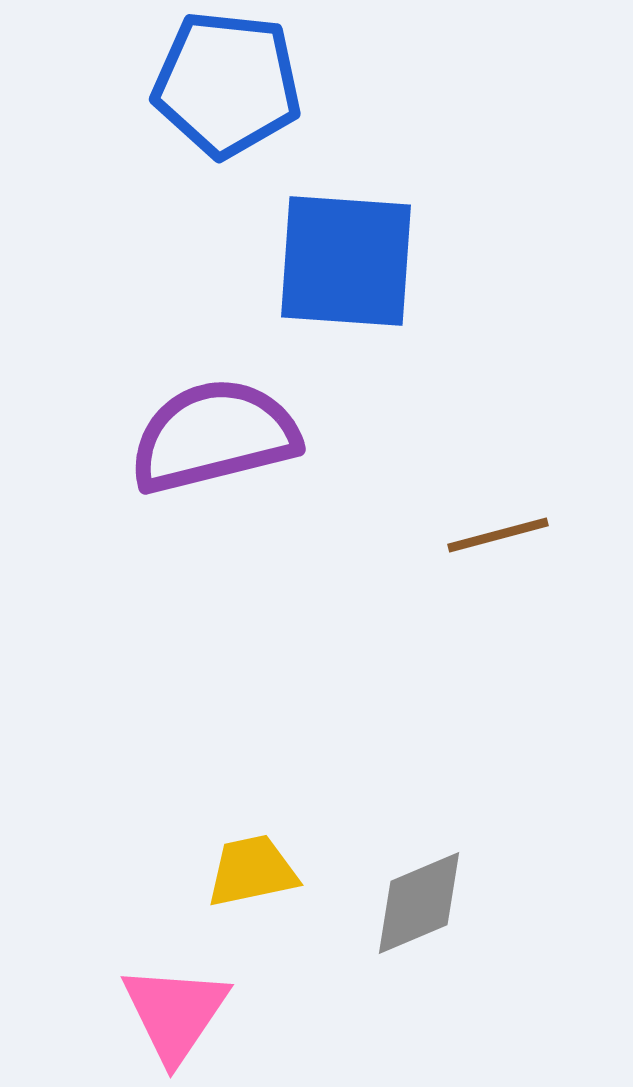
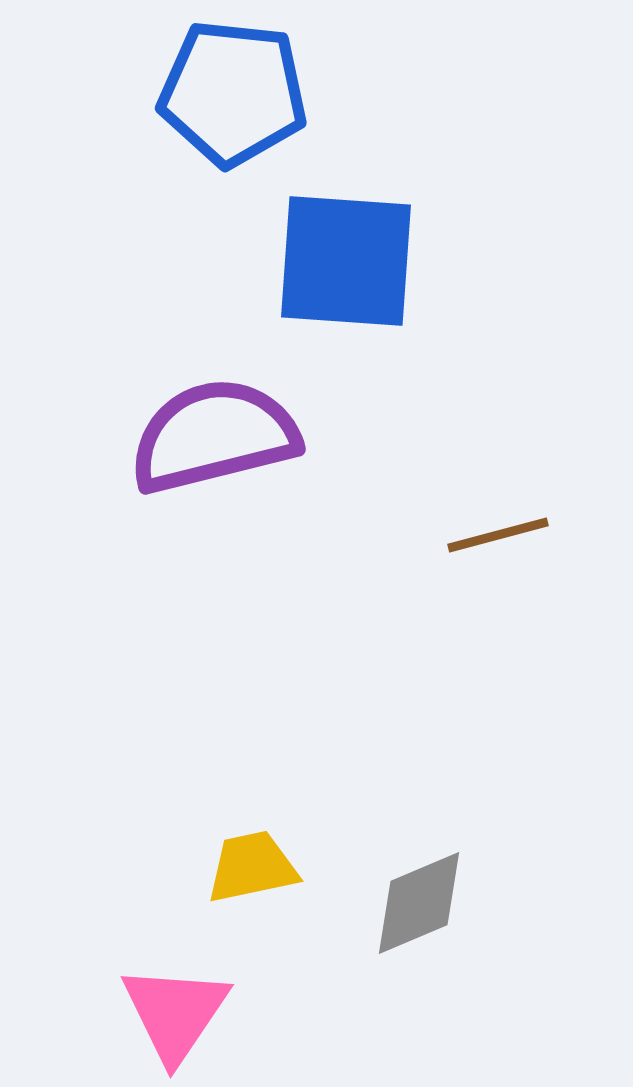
blue pentagon: moved 6 px right, 9 px down
yellow trapezoid: moved 4 px up
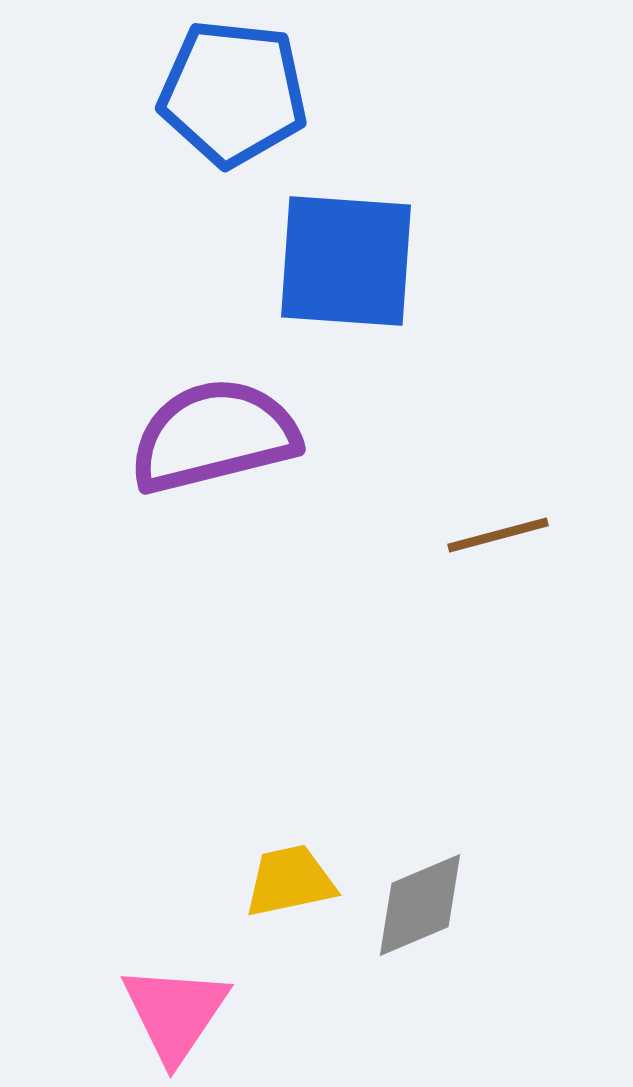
yellow trapezoid: moved 38 px right, 14 px down
gray diamond: moved 1 px right, 2 px down
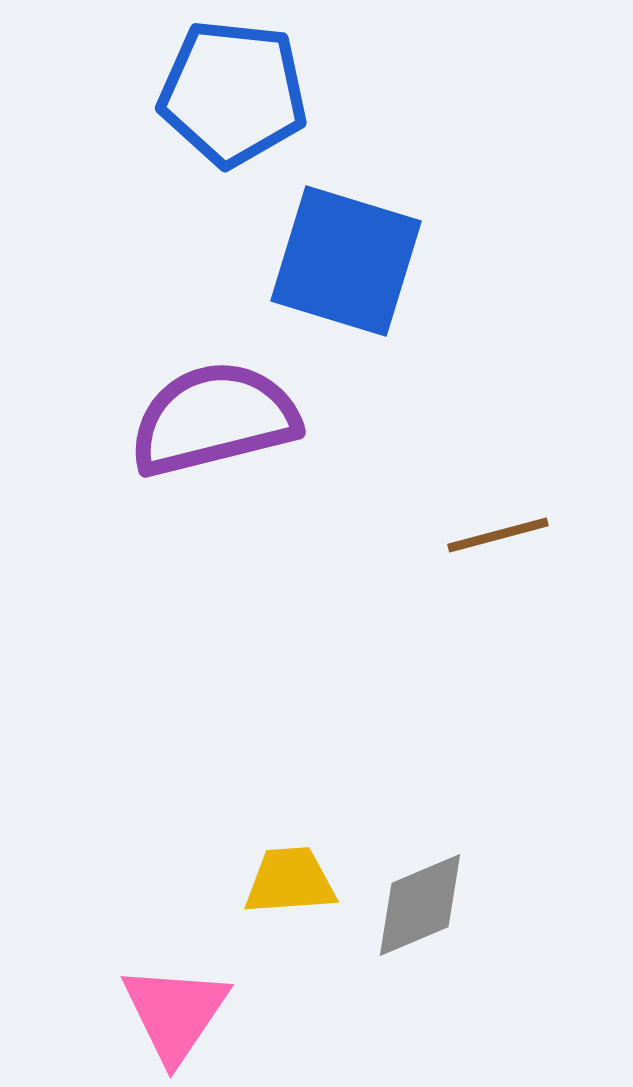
blue square: rotated 13 degrees clockwise
purple semicircle: moved 17 px up
yellow trapezoid: rotated 8 degrees clockwise
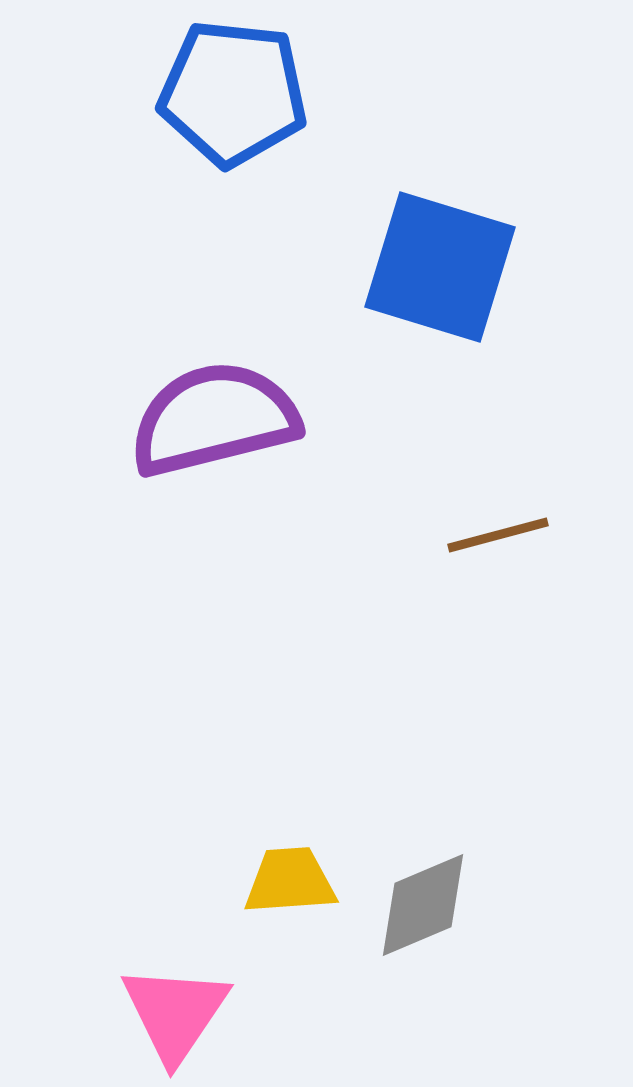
blue square: moved 94 px right, 6 px down
gray diamond: moved 3 px right
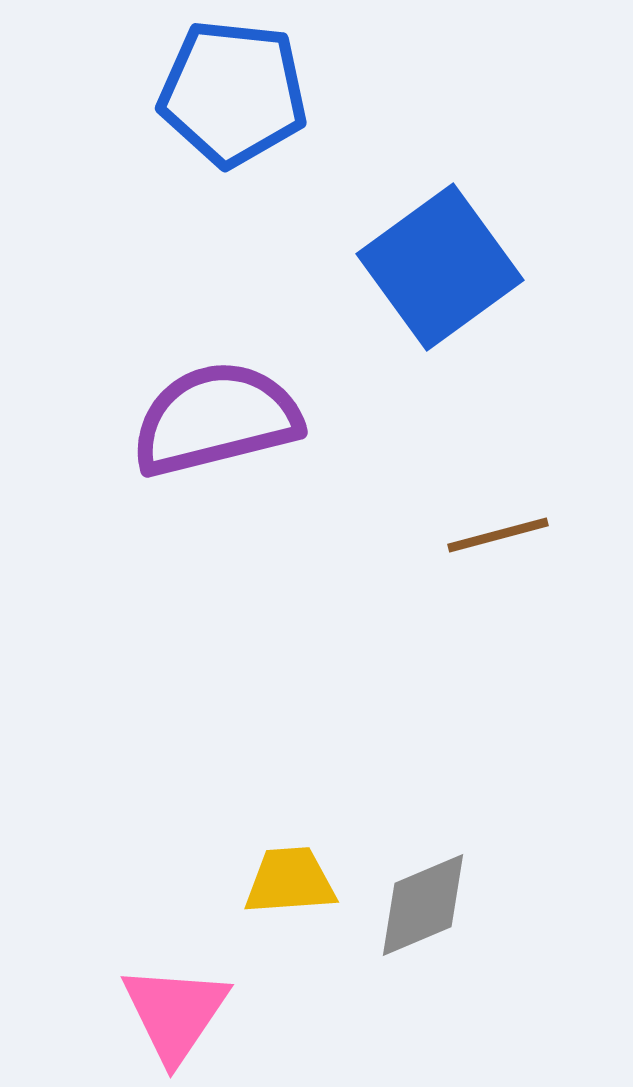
blue square: rotated 37 degrees clockwise
purple semicircle: moved 2 px right
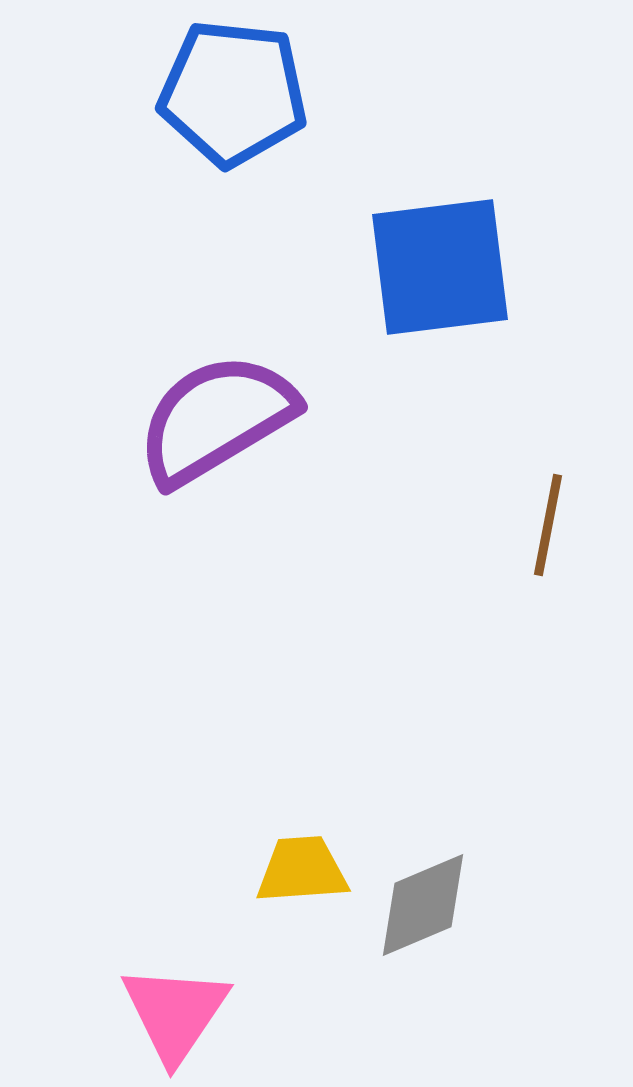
blue square: rotated 29 degrees clockwise
purple semicircle: rotated 17 degrees counterclockwise
brown line: moved 50 px right, 10 px up; rotated 64 degrees counterclockwise
yellow trapezoid: moved 12 px right, 11 px up
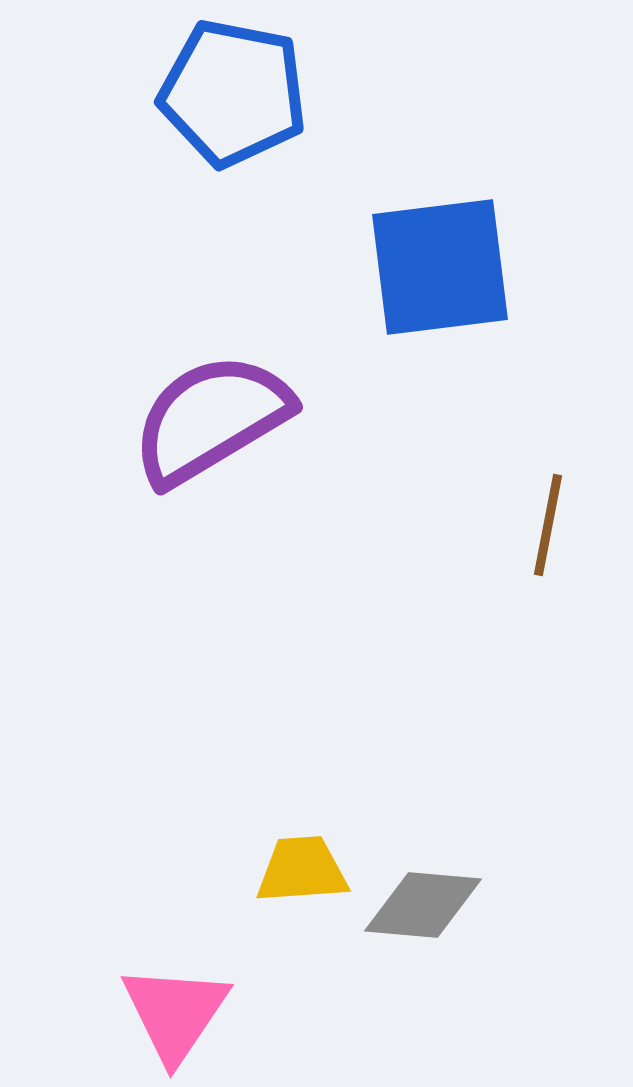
blue pentagon: rotated 5 degrees clockwise
purple semicircle: moved 5 px left
gray diamond: rotated 28 degrees clockwise
